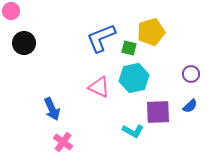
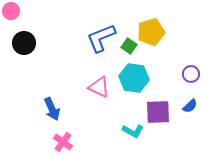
green square: moved 2 px up; rotated 21 degrees clockwise
cyan hexagon: rotated 20 degrees clockwise
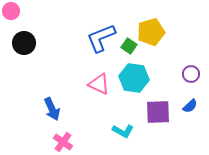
pink triangle: moved 3 px up
cyan L-shape: moved 10 px left
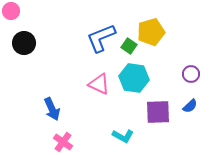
cyan L-shape: moved 5 px down
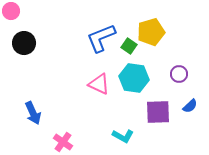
purple circle: moved 12 px left
blue arrow: moved 19 px left, 4 px down
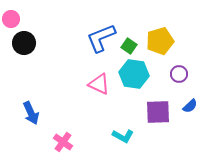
pink circle: moved 8 px down
yellow pentagon: moved 9 px right, 9 px down
cyan hexagon: moved 4 px up
blue arrow: moved 2 px left
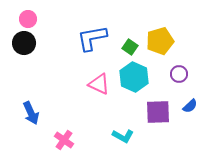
pink circle: moved 17 px right
blue L-shape: moved 9 px left; rotated 12 degrees clockwise
green square: moved 1 px right, 1 px down
cyan hexagon: moved 3 px down; rotated 16 degrees clockwise
pink cross: moved 1 px right, 2 px up
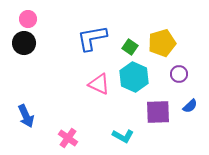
yellow pentagon: moved 2 px right, 2 px down
blue arrow: moved 5 px left, 3 px down
pink cross: moved 4 px right, 2 px up
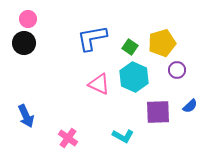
purple circle: moved 2 px left, 4 px up
